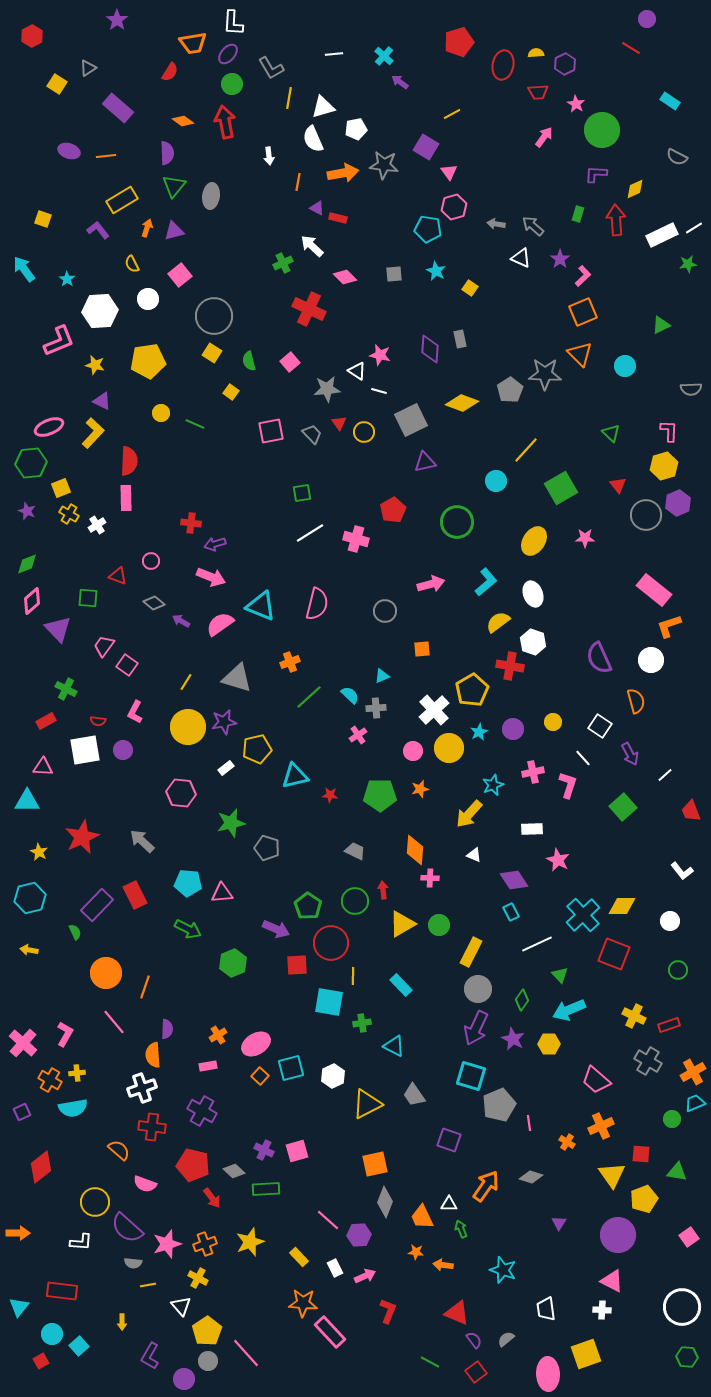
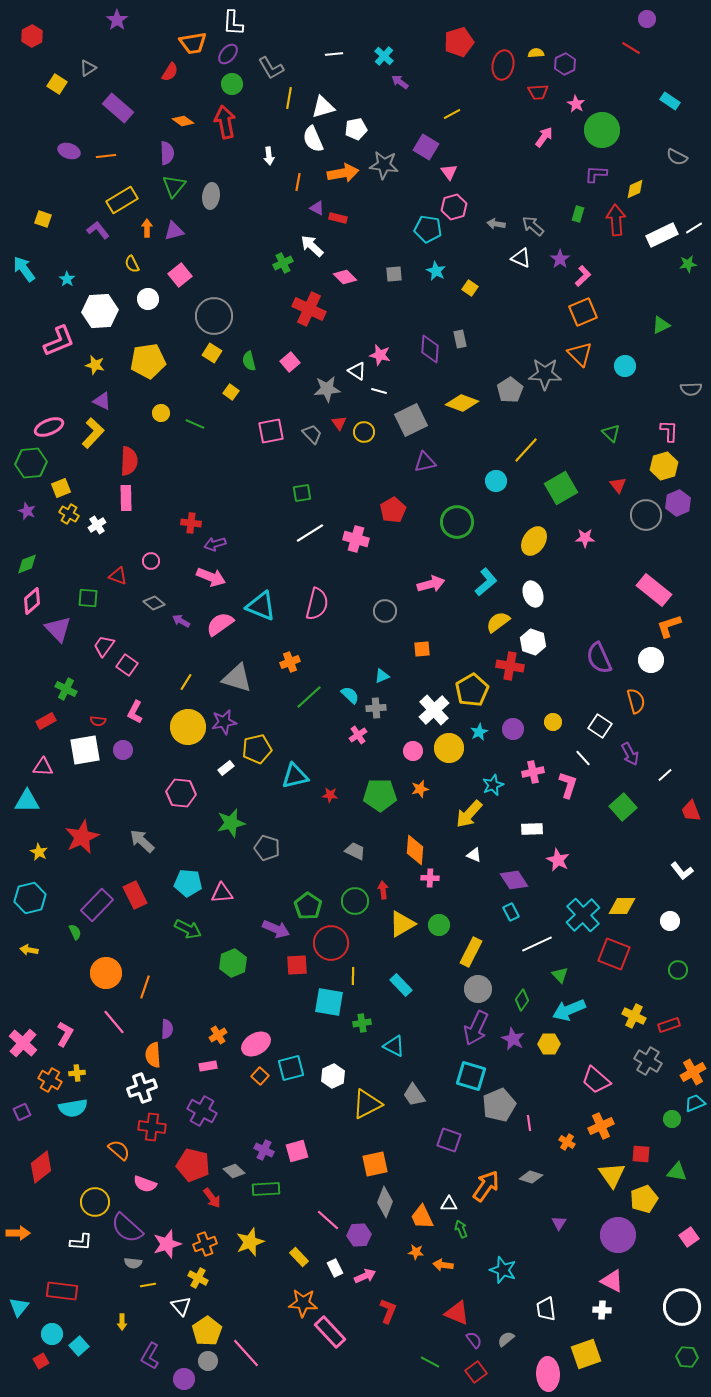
orange arrow at (147, 228): rotated 18 degrees counterclockwise
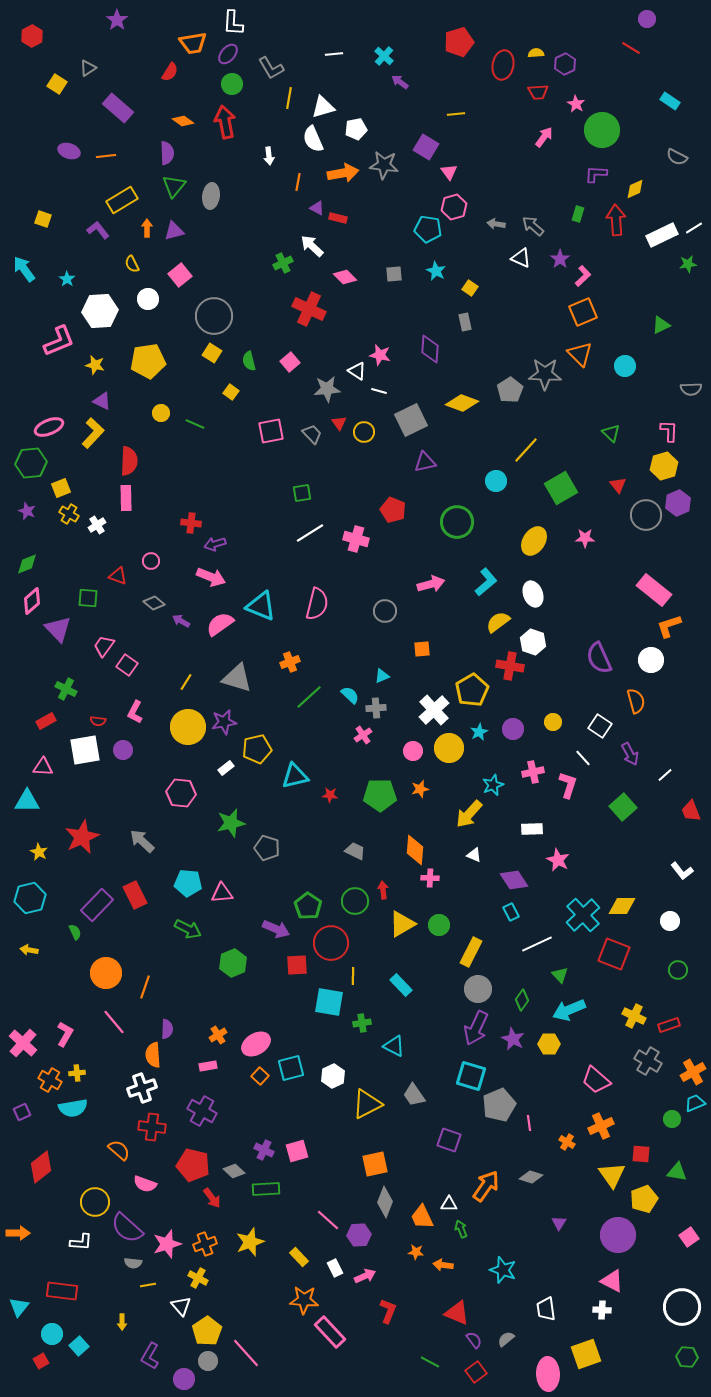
yellow line at (452, 114): moved 4 px right; rotated 24 degrees clockwise
gray rectangle at (460, 339): moved 5 px right, 17 px up
red pentagon at (393, 510): rotated 20 degrees counterclockwise
pink cross at (358, 735): moved 5 px right
orange star at (303, 1303): moved 1 px right, 3 px up
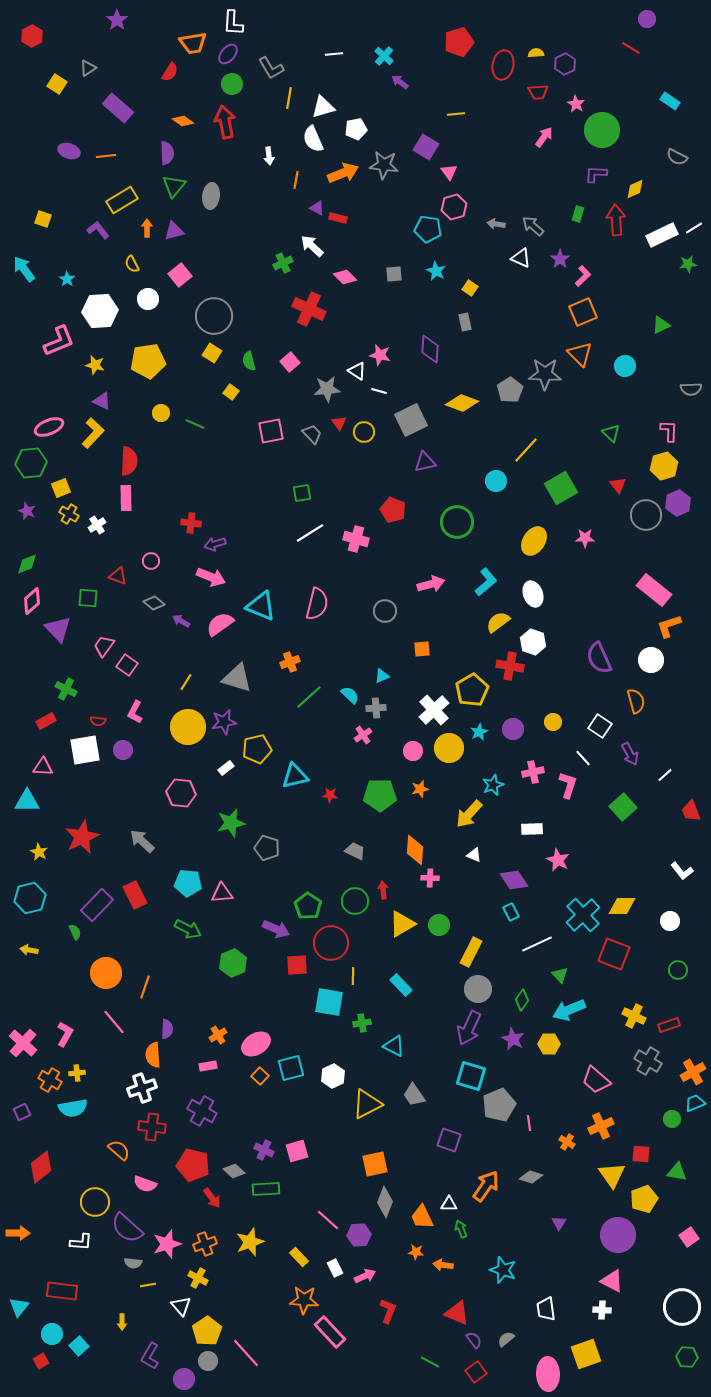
orange arrow at (343, 173): rotated 12 degrees counterclockwise
orange line at (298, 182): moved 2 px left, 2 px up
purple arrow at (476, 1028): moved 7 px left
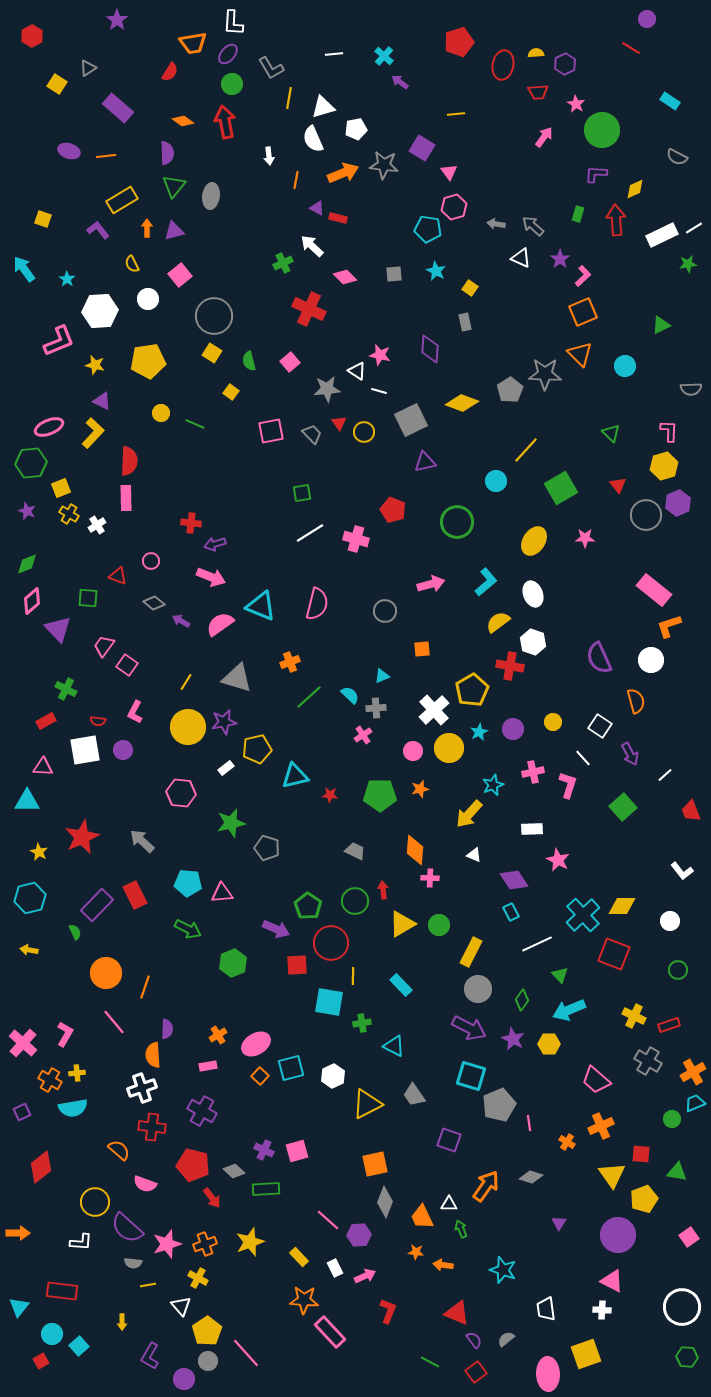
purple square at (426, 147): moved 4 px left, 1 px down
purple arrow at (469, 1028): rotated 88 degrees counterclockwise
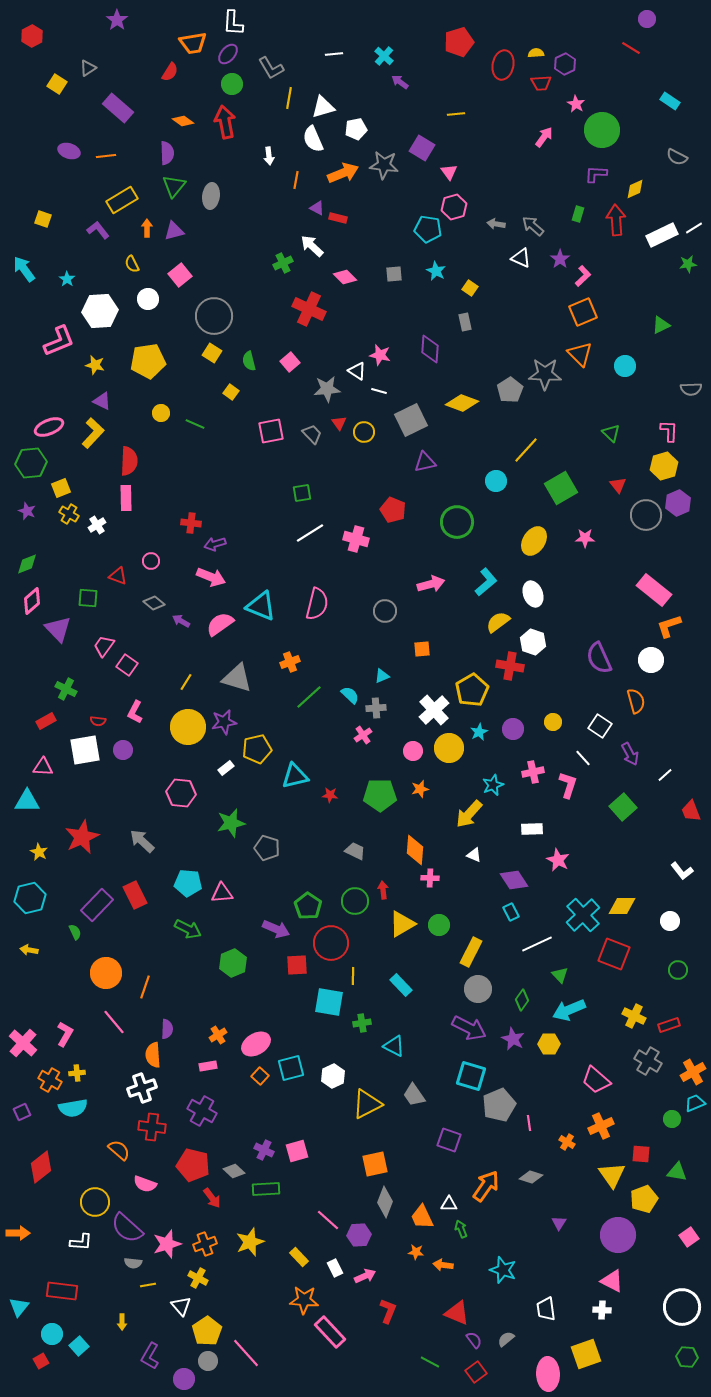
red trapezoid at (538, 92): moved 3 px right, 9 px up
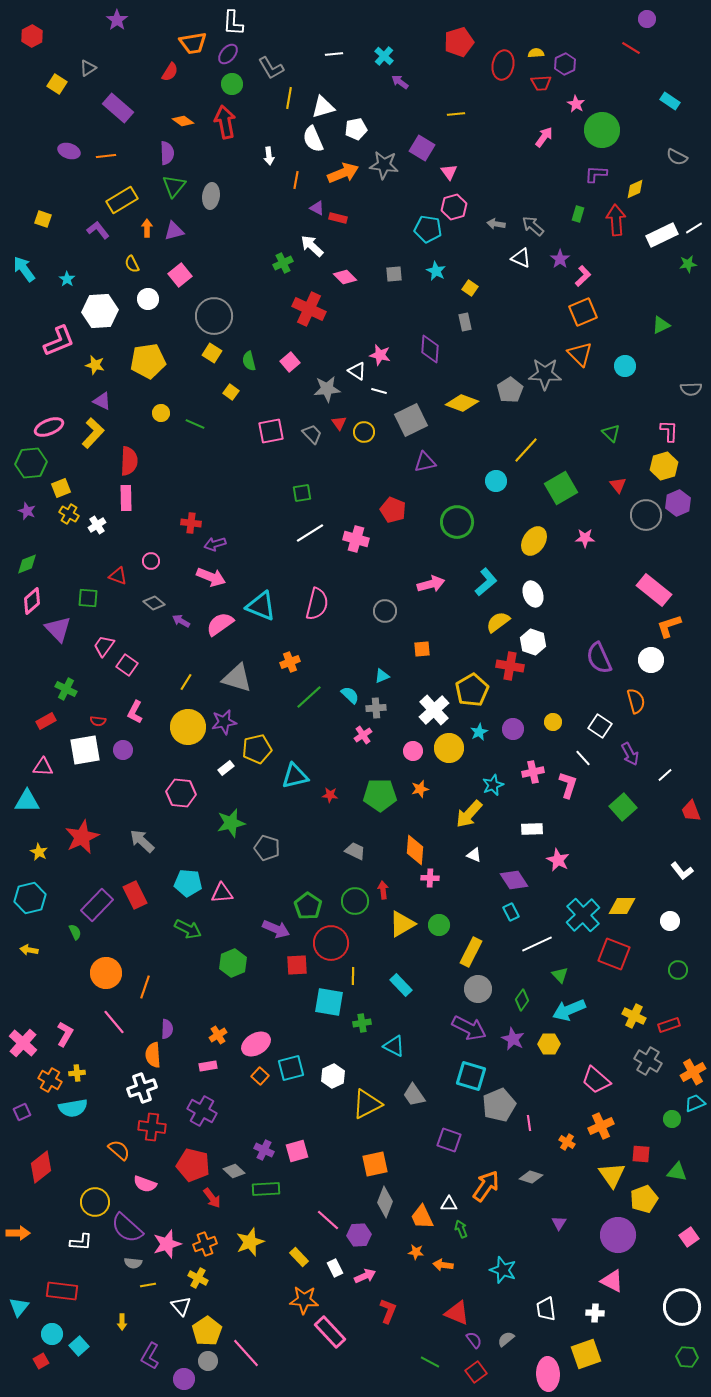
white cross at (602, 1310): moved 7 px left, 3 px down
